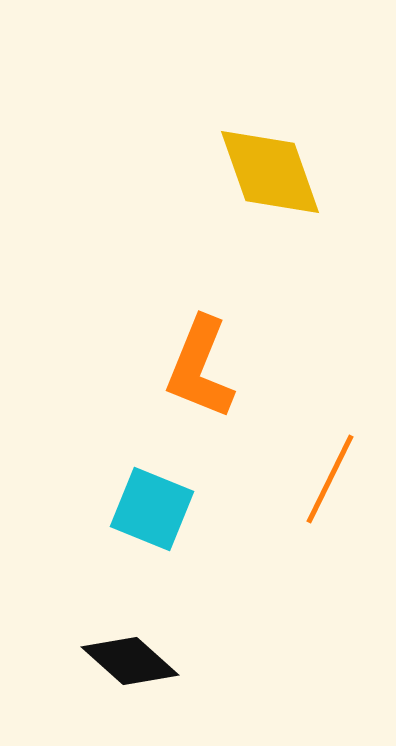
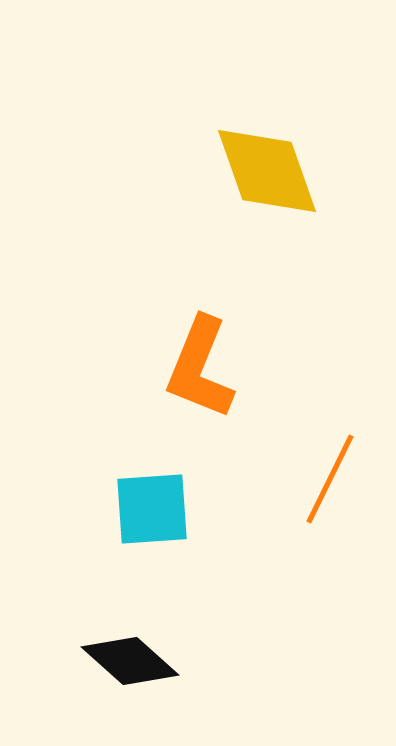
yellow diamond: moved 3 px left, 1 px up
cyan square: rotated 26 degrees counterclockwise
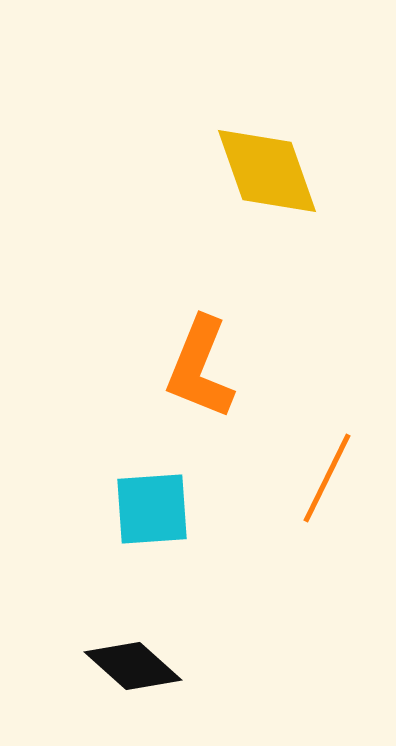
orange line: moved 3 px left, 1 px up
black diamond: moved 3 px right, 5 px down
